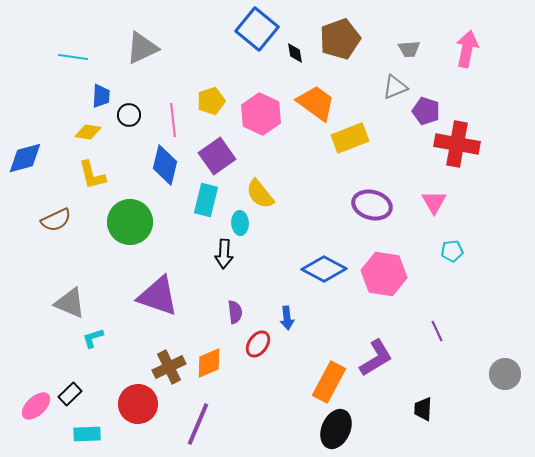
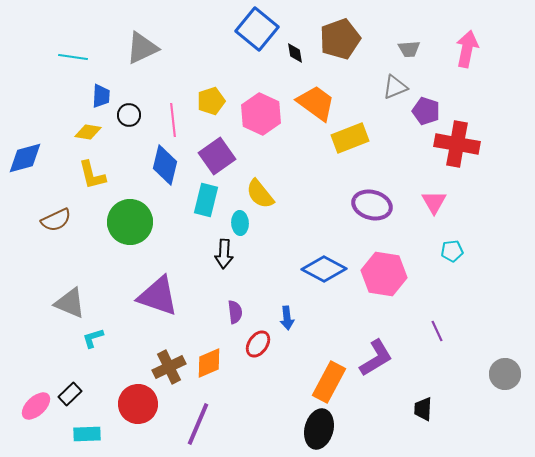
black ellipse at (336, 429): moved 17 px left; rotated 9 degrees counterclockwise
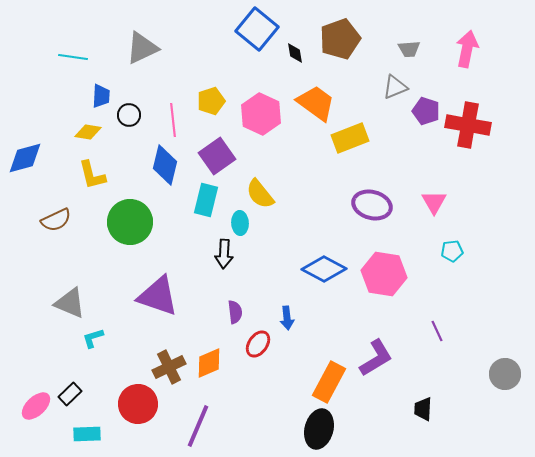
red cross at (457, 144): moved 11 px right, 19 px up
purple line at (198, 424): moved 2 px down
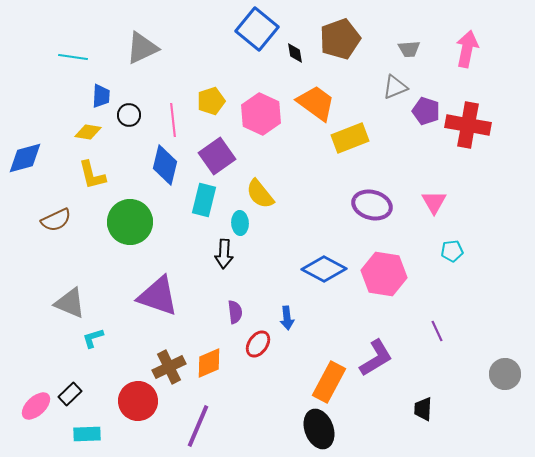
cyan rectangle at (206, 200): moved 2 px left
red circle at (138, 404): moved 3 px up
black ellipse at (319, 429): rotated 36 degrees counterclockwise
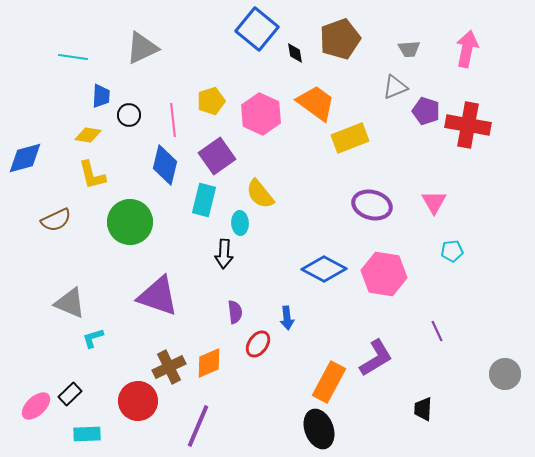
yellow diamond at (88, 132): moved 3 px down
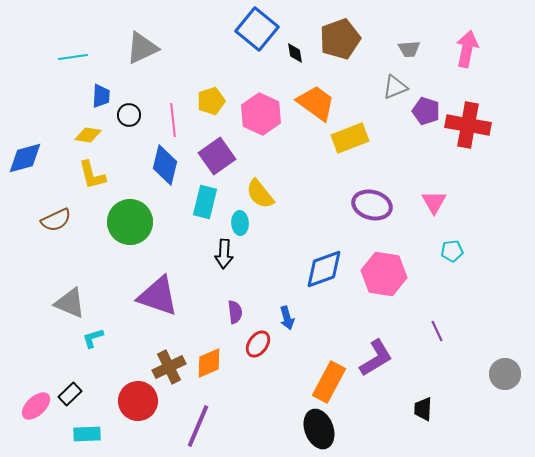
cyan line at (73, 57): rotated 16 degrees counterclockwise
cyan rectangle at (204, 200): moved 1 px right, 2 px down
blue diamond at (324, 269): rotated 48 degrees counterclockwise
blue arrow at (287, 318): rotated 10 degrees counterclockwise
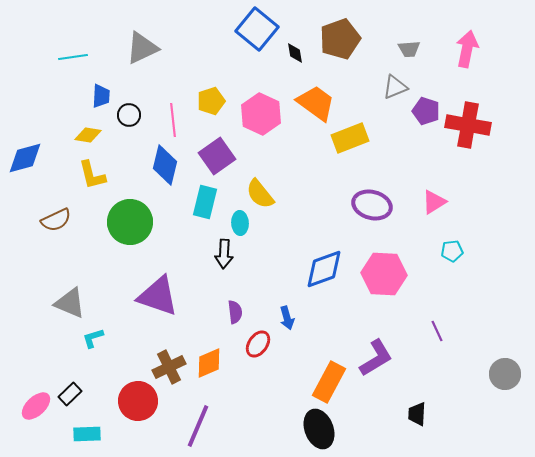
pink triangle at (434, 202): rotated 28 degrees clockwise
pink hexagon at (384, 274): rotated 6 degrees counterclockwise
black trapezoid at (423, 409): moved 6 px left, 5 px down
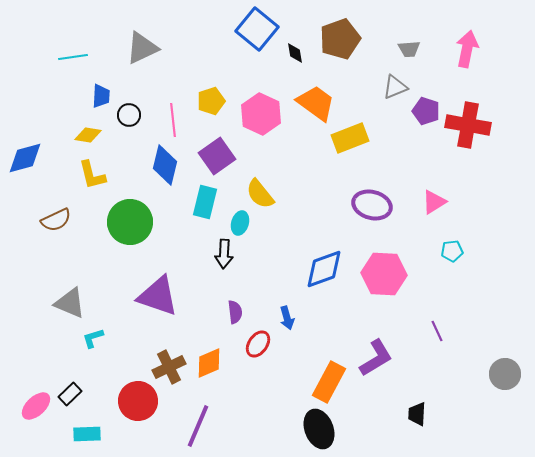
cyan ellipse at (240, 223): rotated 20 degrees clockwise
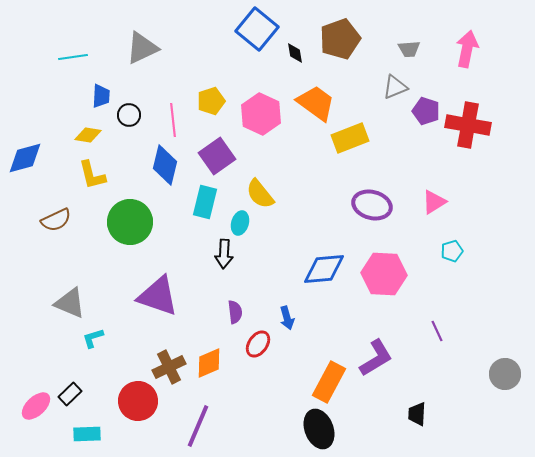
cyan pentagon at (452, 251): rotated 10 degrees counterclockwise
blue diamond at (324, 269): rotated 15 degrees clockwise
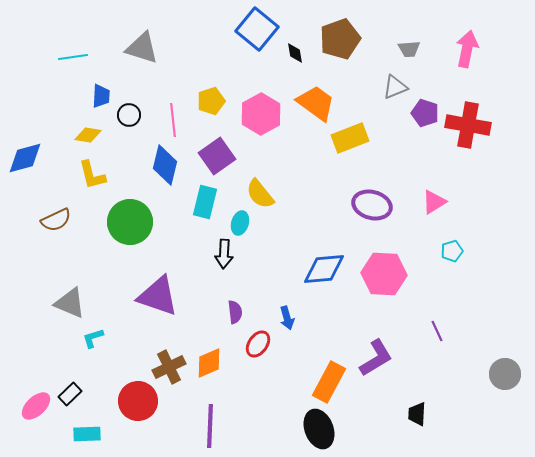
gray triangle at (142, 48): rotated 42 degrees clockwise
purple pentagon at (426, 111): moved 1 px left, 2 px down
pink hexagon at (261, 114): rotated 6 degrees clockwise
purple line at (198, 426): moved 12 px right; rotated 21 degrees counterclockwise
